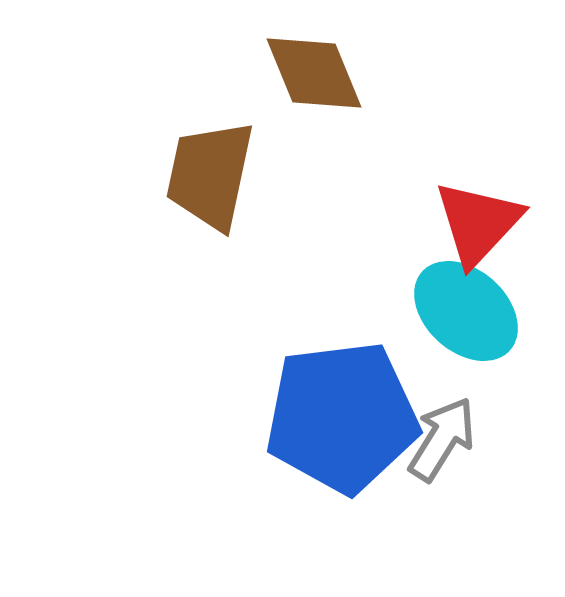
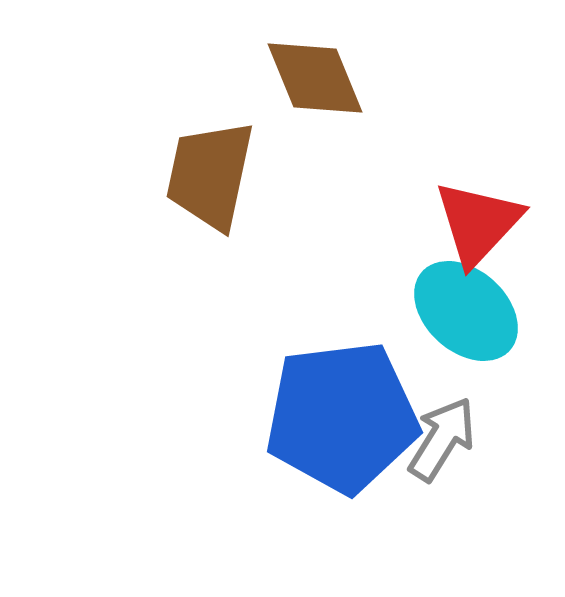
brown diamond: moved 1 px right, 5 px down
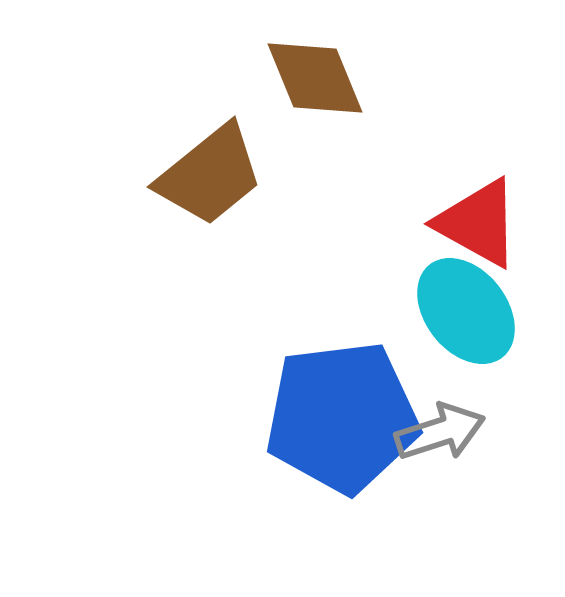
brown trapezoid: rotated 141 degrees counterclockwise
red triangle: rotated 44 degrees counterclockwise
cyan ellipse: rotated 10 degrees clockwise
gray arrow: moved 2 px left, 7 px up; rotated 40 degrees clockwise
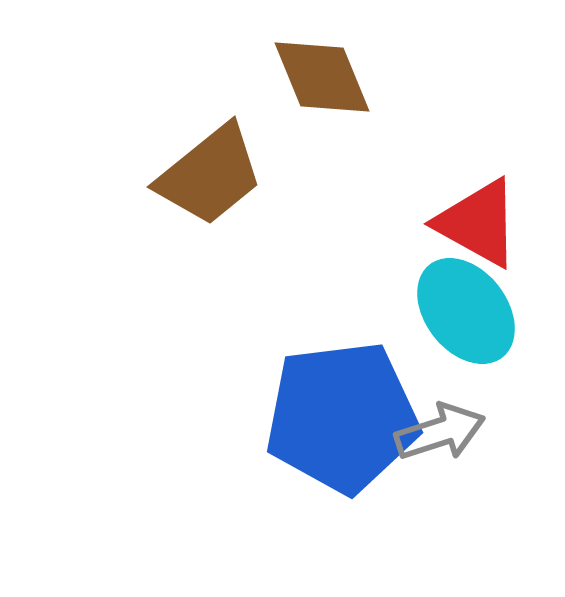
brown diamond: moved 7 px right, 1 px up
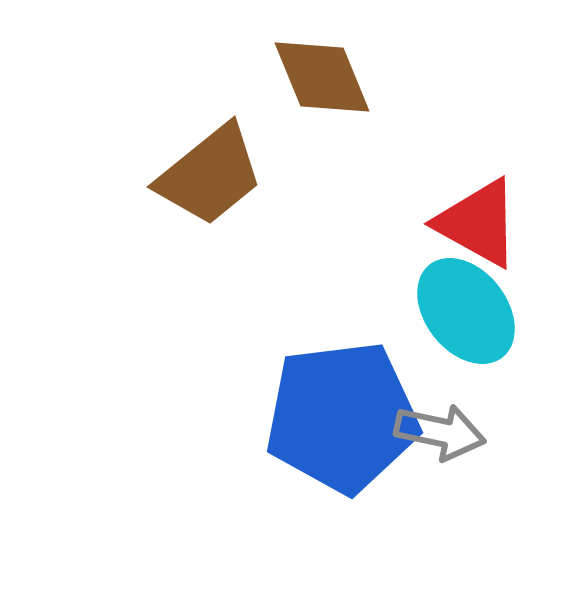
gray arrow: rotated 30 degrees clockwise
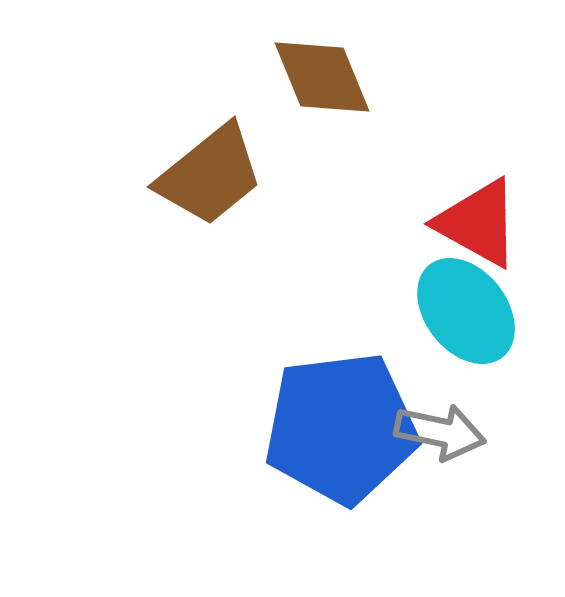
blue pentagon: moved 1 px left, 11 px down
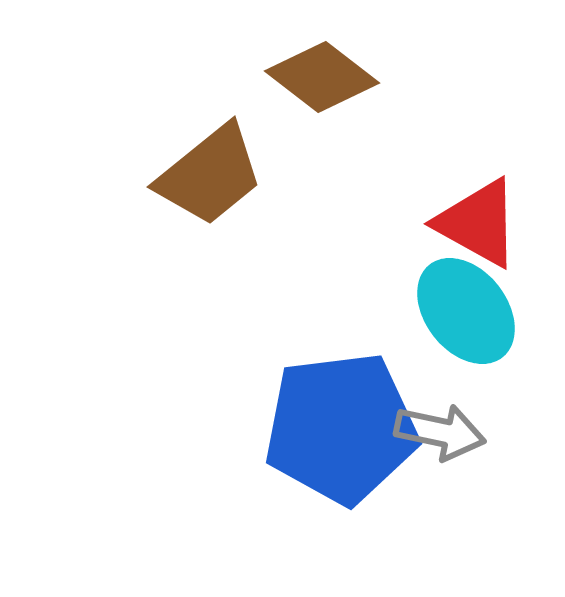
brown diamond: rotated 30 degrees counterclockwise
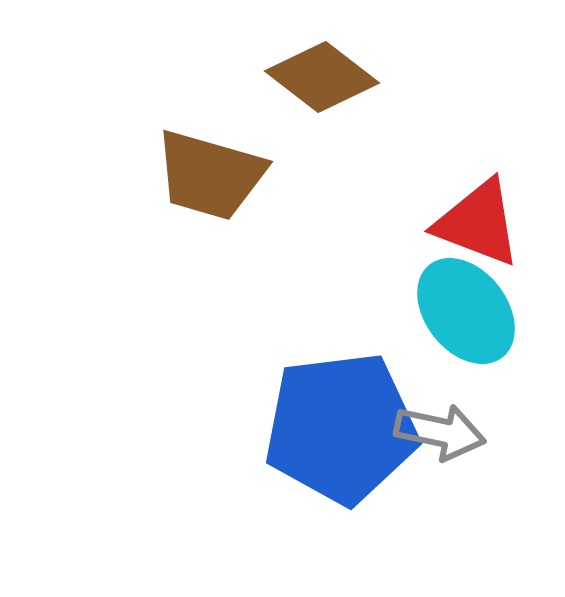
brown trapezoid: rotated 55 degrees clockwise
red triangle: rotated 8 degrees counterclockwise
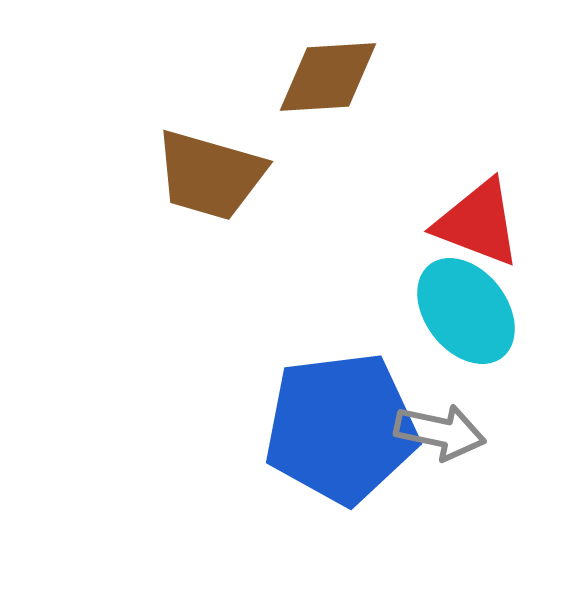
brown diamond: moved 6 px right; rotated 41 degrees counterclockwise
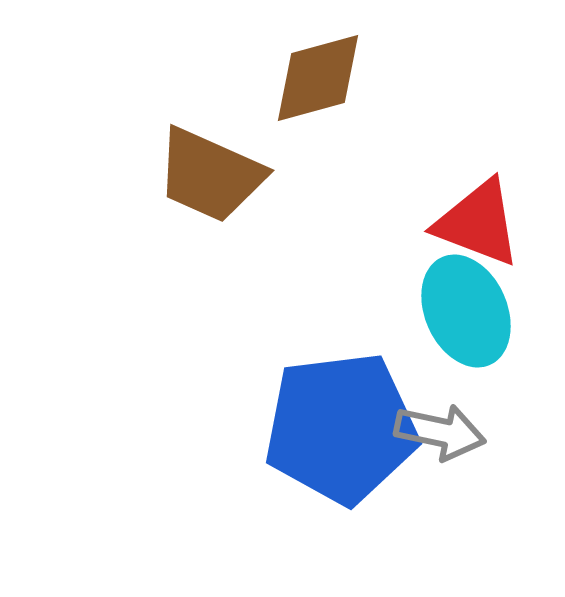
brown diamond: moved 10 px left, 1 px down; rotated 12 degrees counterclockwise
brown trapezoid: rotated 8 degrees clockwise
cyan ellipse: rotated 14 degrees clockwise
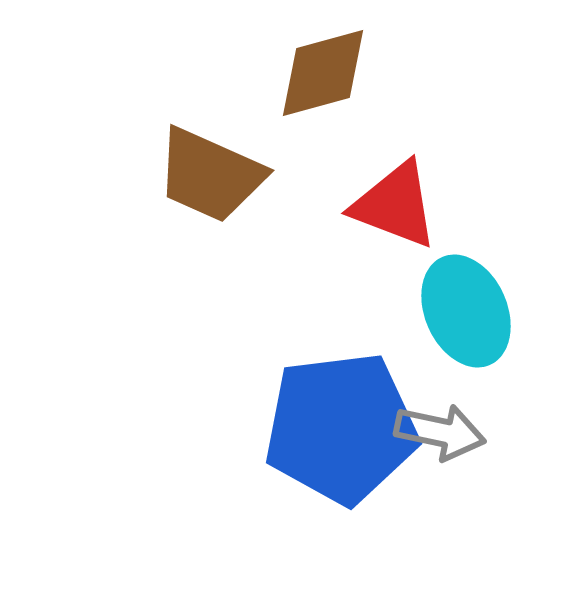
brown diamond: moved 5 px right, 5 px up
red triangle: moved 83 px left, 18 px up
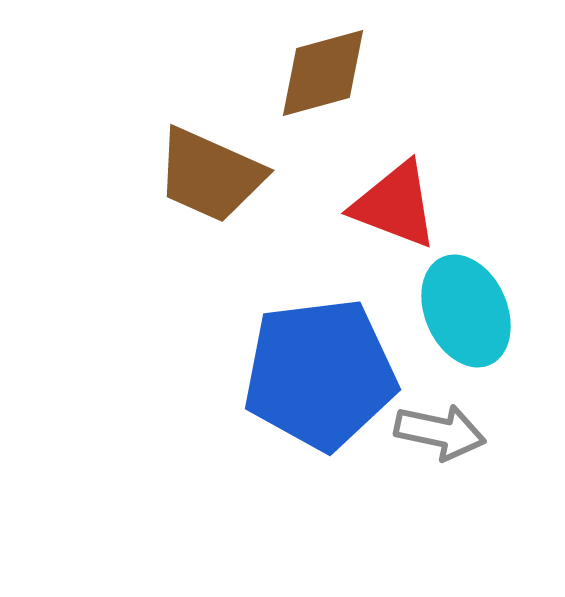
blue pentagon: moved 21 px left, 54 px up
